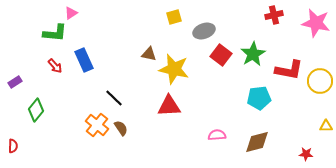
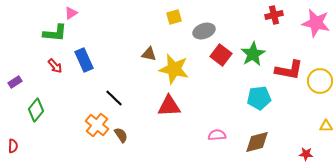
brown semicircle: moved 7 px down
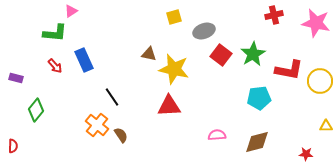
pink triangle: moved 2 px up
purple rectangle: moved 1 px right, 4 px up; rotated 48 degrees clockwise
black line: moved 2 px left, 1 px up; rotated 12 degrees clockwise
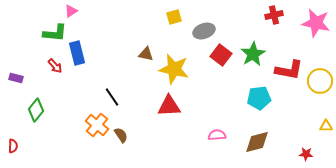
brown triangle: moved 3 px left
blue rectangle: moved 7 px left, 7 px up; rotated 10 degrees clockwise
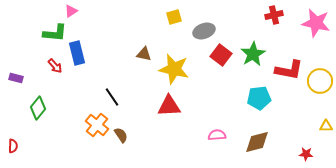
brown triangle: moved 2 px left
green diamond: moved 2 px right, 2 px up
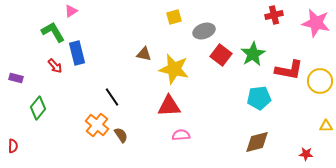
green L-shape: moved 2 px left, 1 px up; rotated 125 degrees counterclockwise
pink semicircle: moved 36 px left
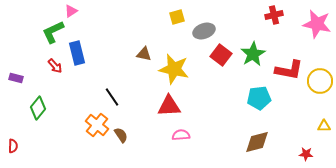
yellow square: moved 3 px right
pink star: moved 1 px right, 1 px down
green L-shape: rotated 85 degrees counterclockwise
yellow triangle: moved 2 px left
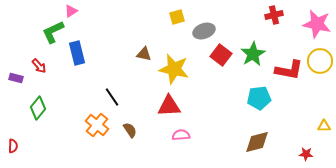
red arrow: moved 16 px left
yellow circle: moved 20 px up
brown semicircle: moved 9 px right, 5 px up
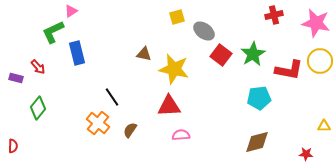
pink star: moved 1 px left, 1 px up
gray ellipse: rotated 55 degrees clockwise
red arrow: moved 1 px left, 1 px down
orange cross: moved 1 px right, 2 px up
brown semicircle: rotated 112 degrees counterclockwise
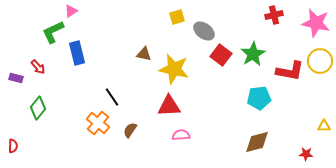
red L-shape: moved 1 px right, 1 px down
